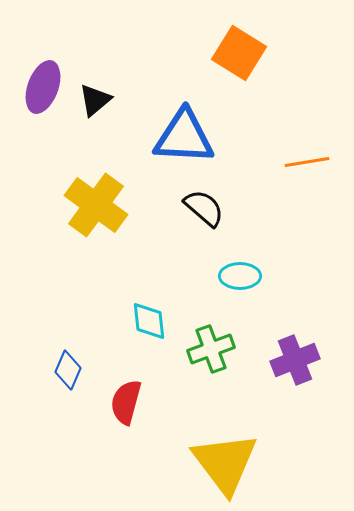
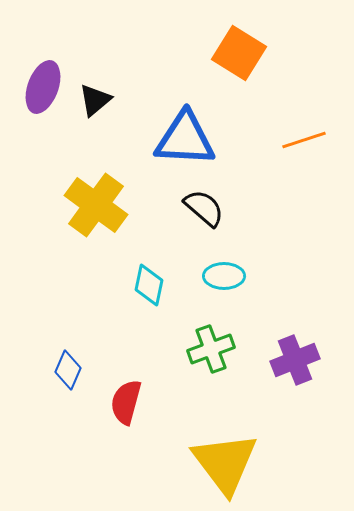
blue triangle: moved 1 px right, 2 px down
orange line: moved 3 px left, 22 px up; rotated 9 degrees counterclockwise
cyan ellipse: moved 16 px left
cyan diamond: moved 36 px up; rotated 18 degrees clockwise
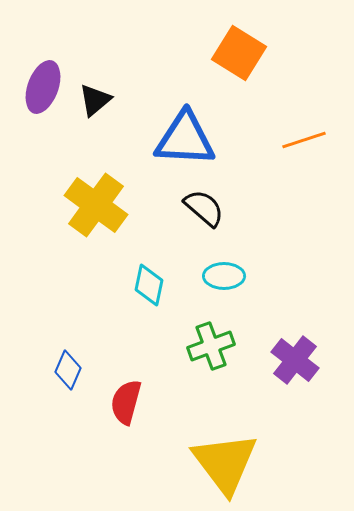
green cross: moved 3 px up
purple cross: rotated 30 degrees counterclockwise
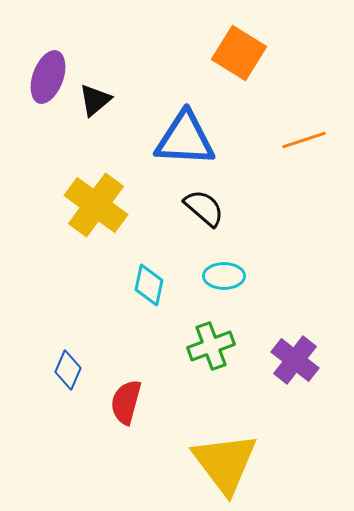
purple ellipse: moved 5 px right, 10 px up
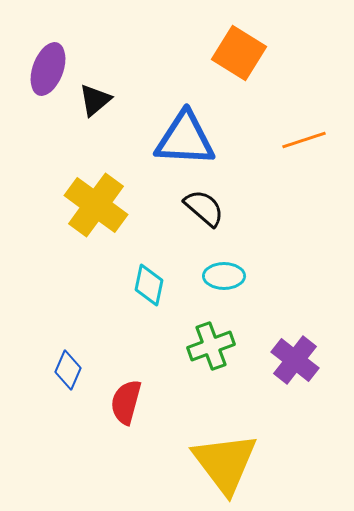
purple ellipse: moved 8 px up
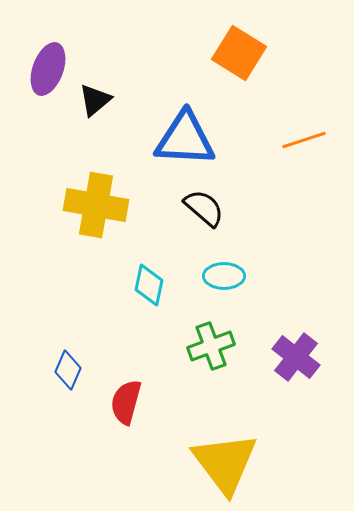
yellow cross: rotated 26 degrees counterclockwise
purple cross: moved 1 px right, 3 px up
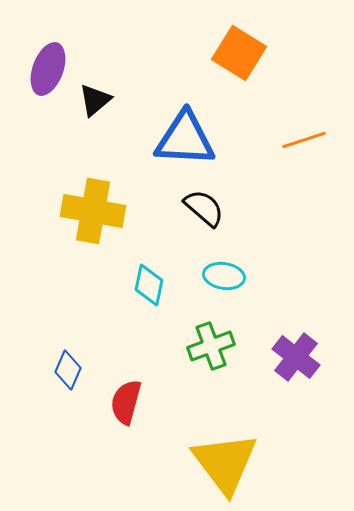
yellow cross: moved 3 px left, 6 px down
cyan ellipse: rotated 9 degrees clockwise
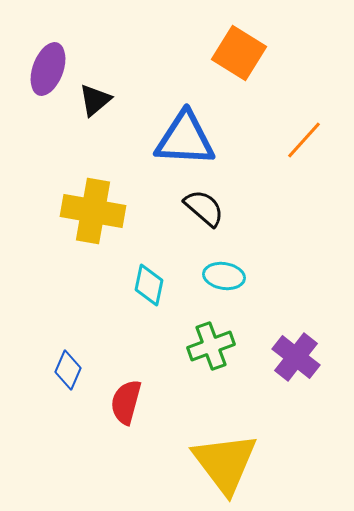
orange line: rotated 30 degrees counterclockwise
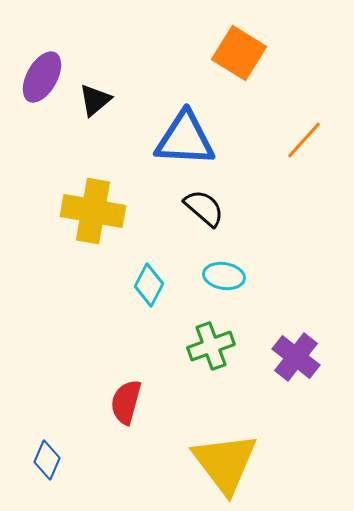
purple ellipse: moved 6 px left, 8 px down; rotated 9 degrees clockwise
cyan diamond: rotated 15 degrees clockwise
blue diamond: moved 21 px left, 90 px down
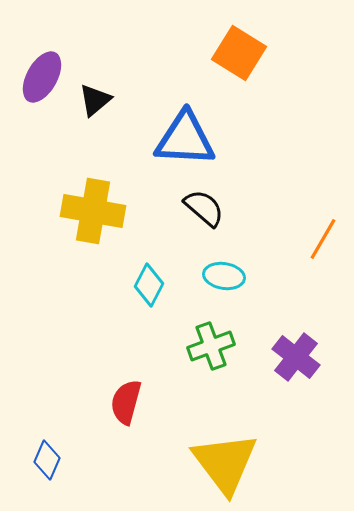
orange line: moved 19 px right, 99 px down; rotated 12 degrees counterclockwise
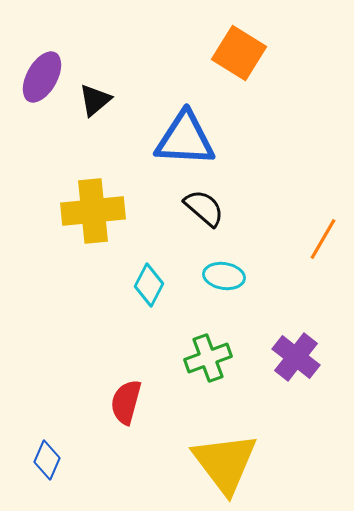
yellow cross: rotated 16 degrees counterclockwise
green cross: moved 3 px left, 12 px down
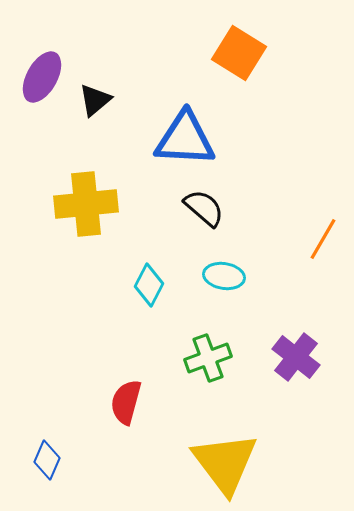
yellow cross: moved 7 px left, 7 px up
